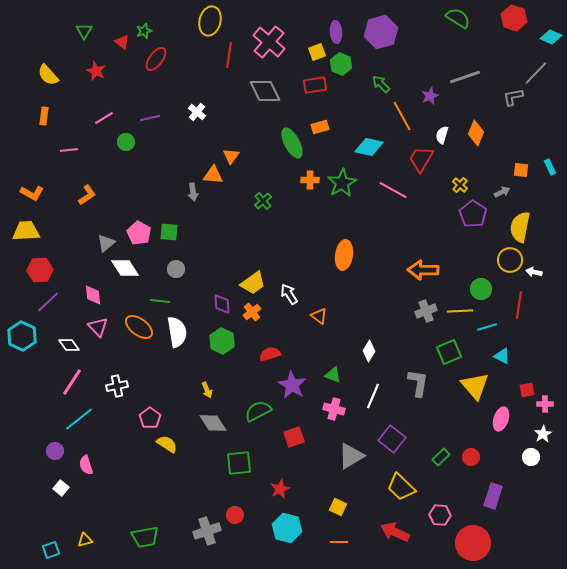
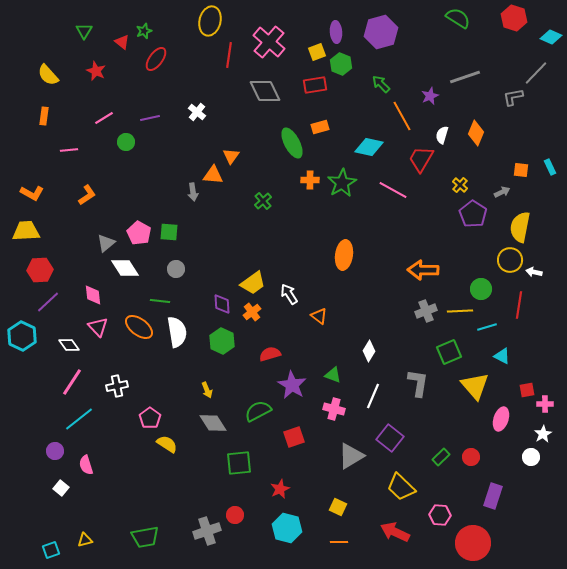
purple square at (392, 439): moved 2 px left, 1 px up
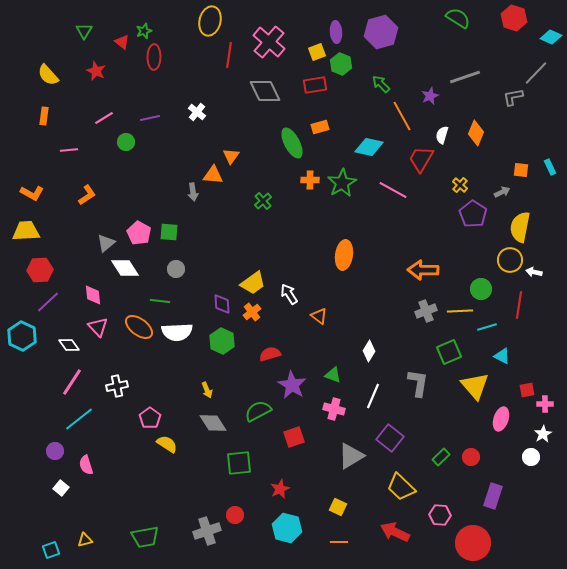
red ellipse at (156, 59): moved 2 px left, 2 px up; rotated 35 degrees counterclockwise
white semicircle at (177, 332): rotated 96 degrees clockwise
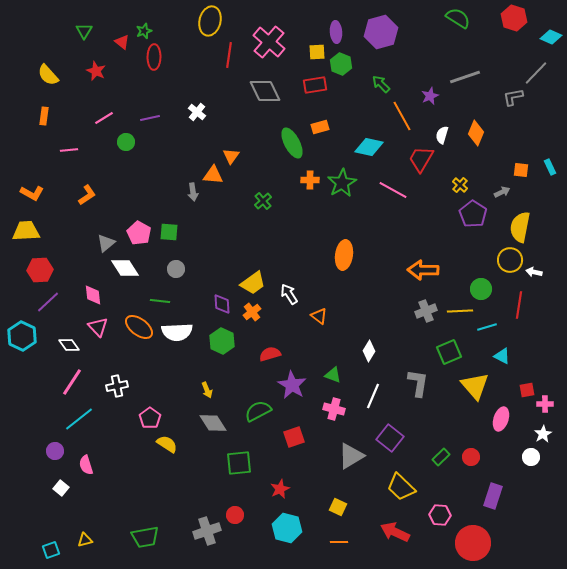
yellow square at (317, 52): rotated 18 degrees clockwise
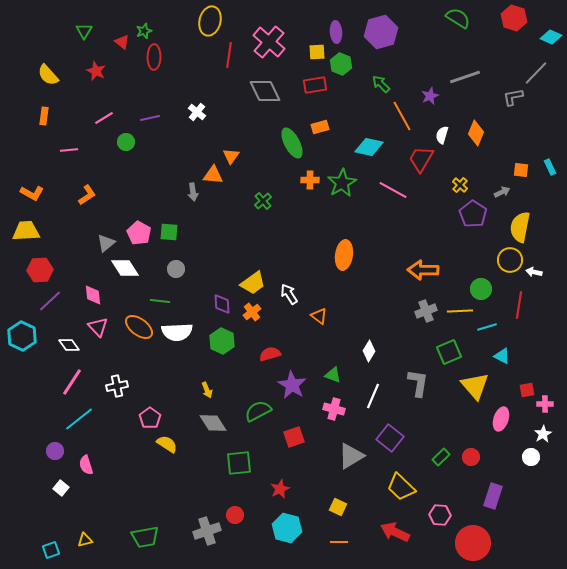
purple line at (48, 302): moved 2 px right, 1 px up
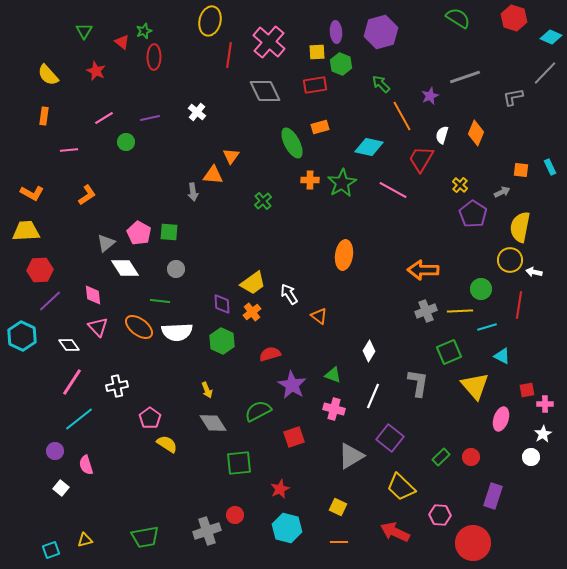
gray line at (536, 73): moved 9 px right
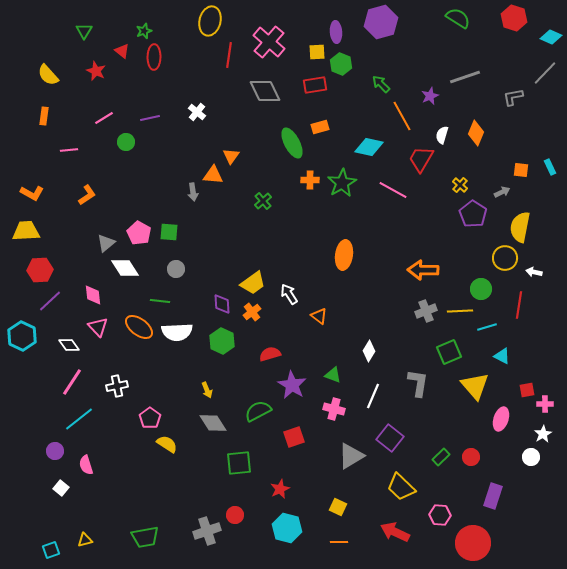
purple hexagon at (381, 32): moved 10 px up
red triangle at (122, 42): moved 9 px down
yellow circle at (510, 260): moved 5 px left, 2 px up
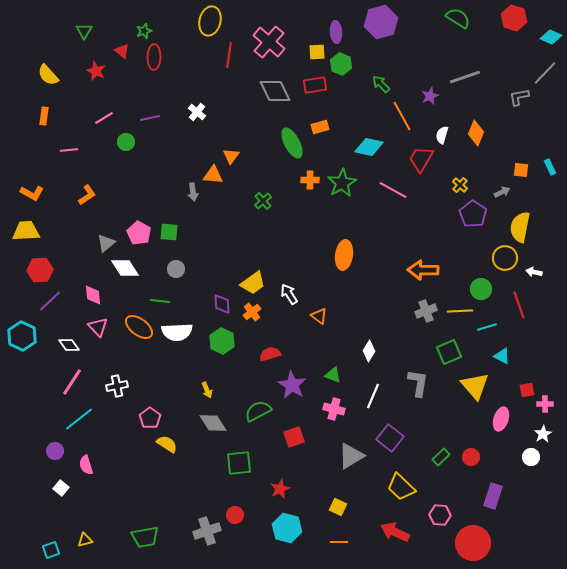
gray diamond at (265, 91): moved 10 px right
gray L-shape at (513, 97): moved 6 px right
red line at (519, 305): rotated 28 degrees counterclockwise
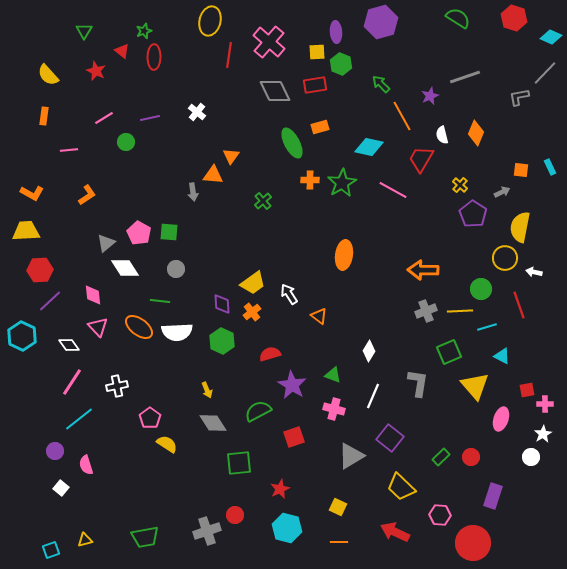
white semicircle at (442, 135): rotated 30 degrees counterclockwise
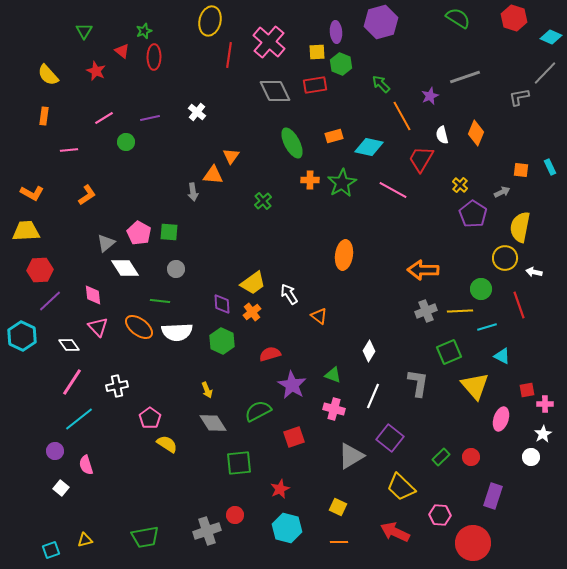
orange rectangle at (320, 127): moved 14 px right, 9 px down
